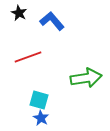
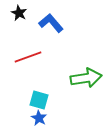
blue L-shape: moved 1 px left, 2 px down
blue star: moved 2 px left
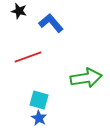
black star: moved 2 px up; rotated 14 degrees counterclockwise
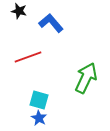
green arrow: rotated 56 degrees counterclockwise
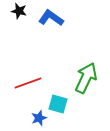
blue L-shape: moved 5 px up; rotated 15 degrees counterclockwise
red line: moved 26 px down
cyan square: moved 19 px right, 4 px down
blue star: rotated 21 degrees clockwise
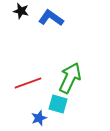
black star: moved 2 px right
green arrow: moved 16 px left
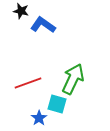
blue L-shape: moved 8 px left, 7 px down
green arrow: moved 3 px right, 1 px down
cyan square: moved 1 px left
blue star: rotated 14 degrees counterclockwise
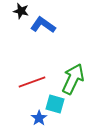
red line: moved 4 px right, 1 px up
cyan square: moved 2 px left
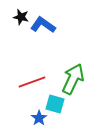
black star: moved 6 px down
